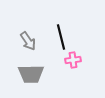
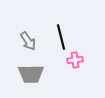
pink cross: moved 2 px right
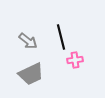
gray arrow: rotated 18 degrees counterclockwise
gray trapezoid: rotated 24 degrees counterclockwise
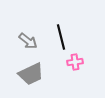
pink cross: moved 2 px down
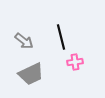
gray arrow: moved 4 px left
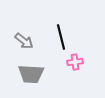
gray trapezoid: rotated 28 degrees clockwise
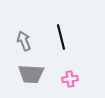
gray arrow: rotated 150 degrees counterclockwise
pink cross: moved 5 px left, 17 px down
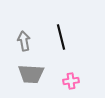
gray arrow: rotated 12 degrees clockwise
pink cross: moved 1 px right, 2 px down
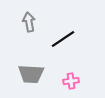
black line: moved 2 px right, 2 px down; rotated 70 degrees clockwise
gray arrow: moved 5 px right, 19 px up
